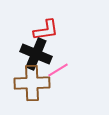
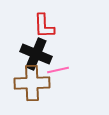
red L-shape: moved 2 px left, 4 px up; rotated 96 degrees clockwise
pink line: rotated 20 degrees clockwise
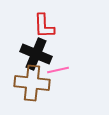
brown cross: rotated 8 degrees clockwise
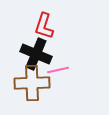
red L-shape: rotated 20 degrees clockwise
brown cross: rotated 8 degrees counterclockwise
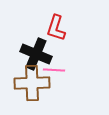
red L-shape: moved 12 px right, 2 px down
pink line: moved 4 px left; rotated 15 degrees clockwise
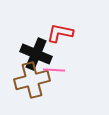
red L-shape: moved 4 px right, 5 px down; rotated 84 degrees clockwise
brown cross: moved 3 px up; rotated 12 degrees counterclockwise
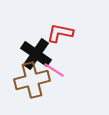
black cross: rotated 12 degrees clockwise
pink line: rotated 30 degrees clockwise
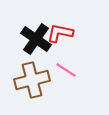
black cross: moved 15 px up
pink line: moved 12 px right
